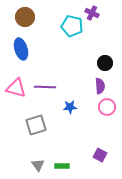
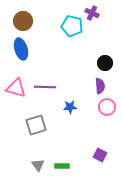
brown circle: moved 2 px left, 4 px down
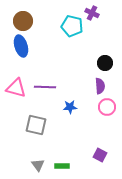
blue ellipse: moved 3 px up
gray square: rotated 30 degrees clockwise
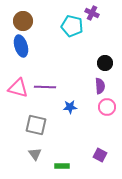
pink triangle: moved 2 px right
gray triangle: moved 3 px left, 11 px up
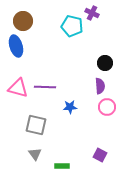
blue ellipse: moved 5 px left
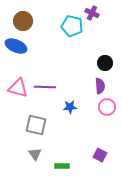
blue ellipse: rotated 50 degrees counterclockwise
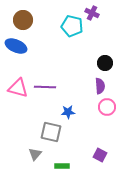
brown circle: moved 1 px up
blue star: moved 2 px left, 5 px down
gray square: moved 15 px right, 7 px down
gray triangle: rotated 16 degrees clockwise
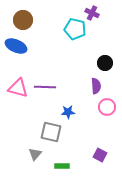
cyan pentagon: moved 3 px right, 3 px down
purple semicircle: moved 4 px left
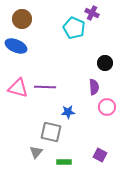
brown circle: moved 1 px left, 1 px up
cyan pentagon: moved 1 px left, 1 px up; rotated 10 degrees clockwise
purple semicircle: moved 2 px left, 1 px down
gray triangle: moved 1 px right, 2 px up
green rectangle: moved 2 px right, 4 px up
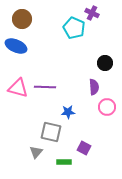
purple square: moved 16 px left, 7 px up
